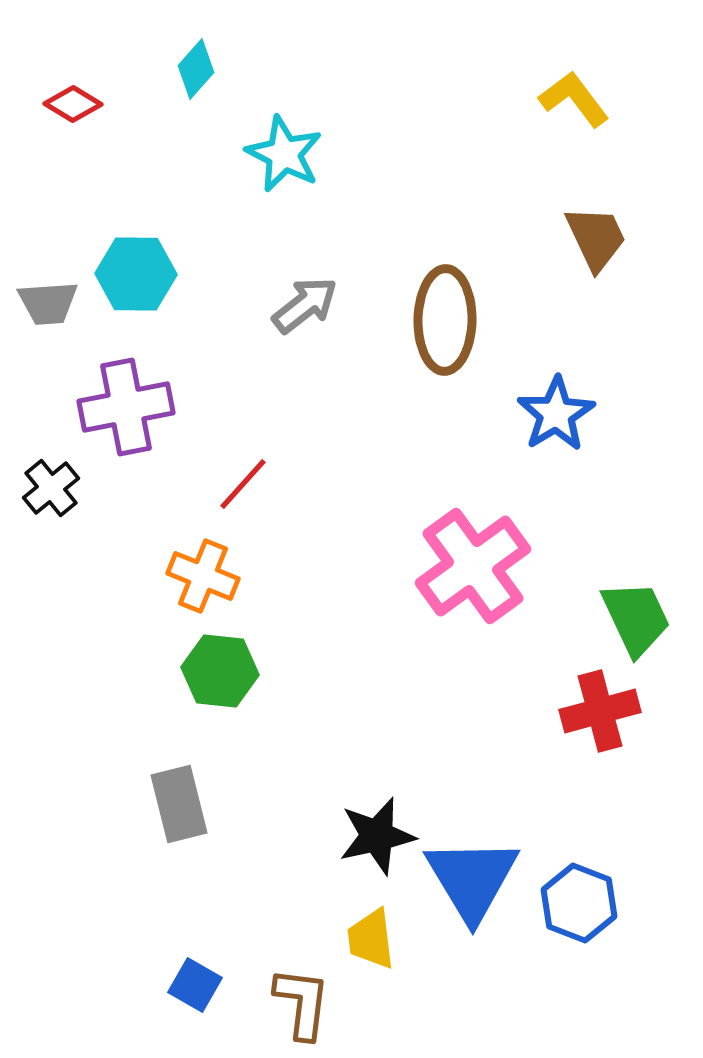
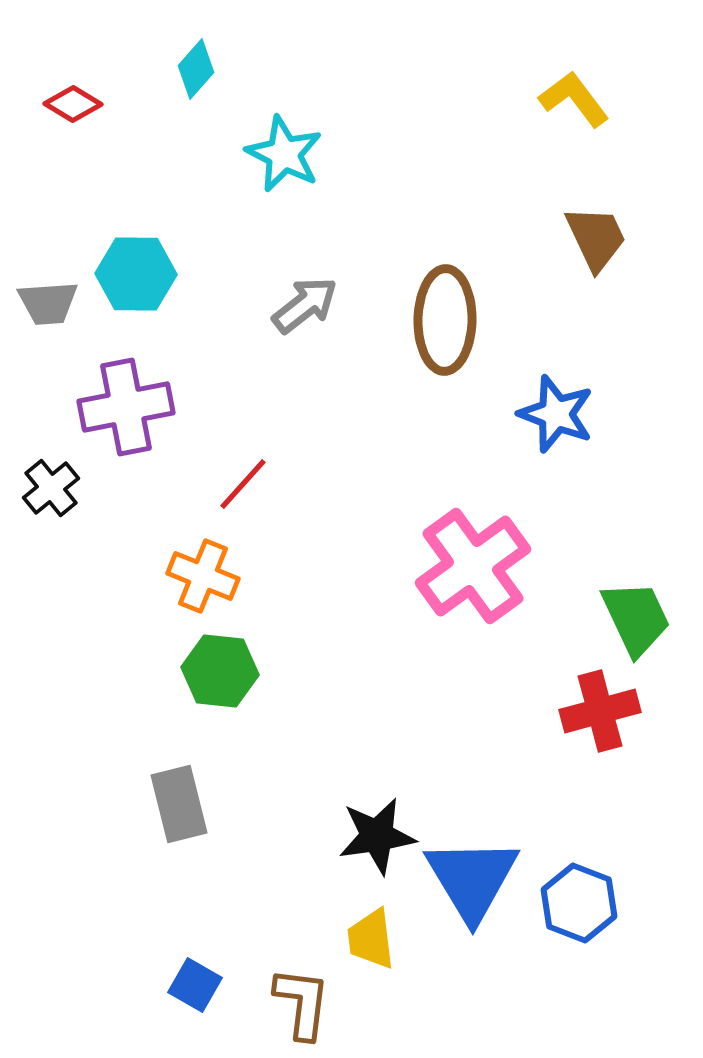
blue star: rotated 20 degrees counterclockwise
black star: rotated 4 degrees clockwise
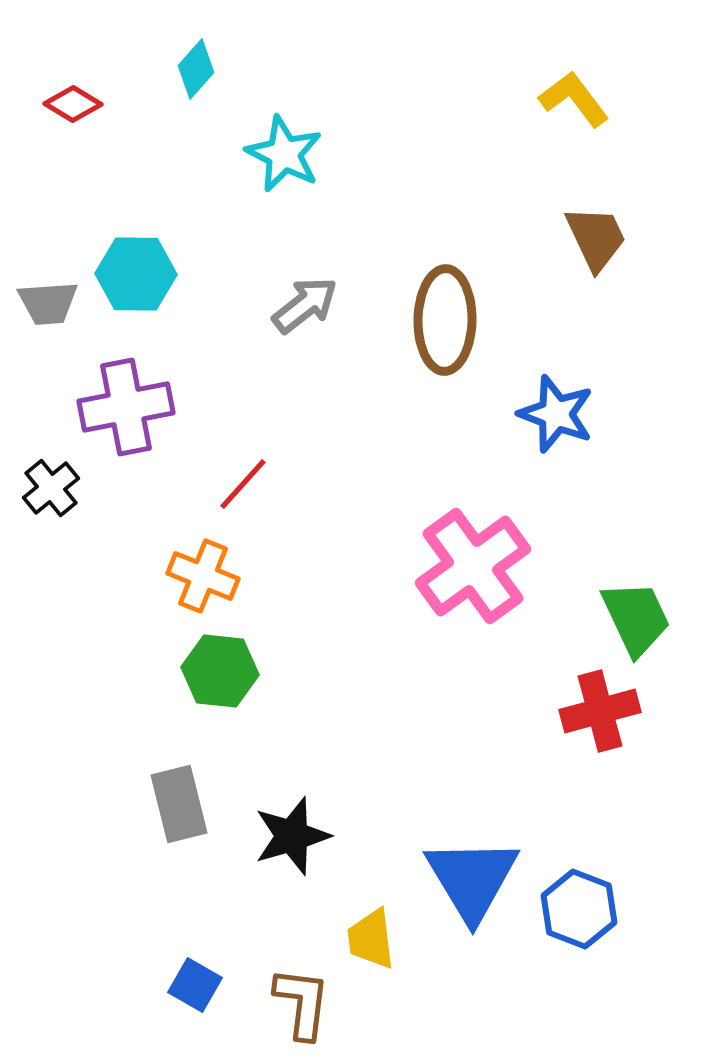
black star: moved 85 px left; rotated 8 degrees counterclockwise
blue hexagon: moved 6 px down
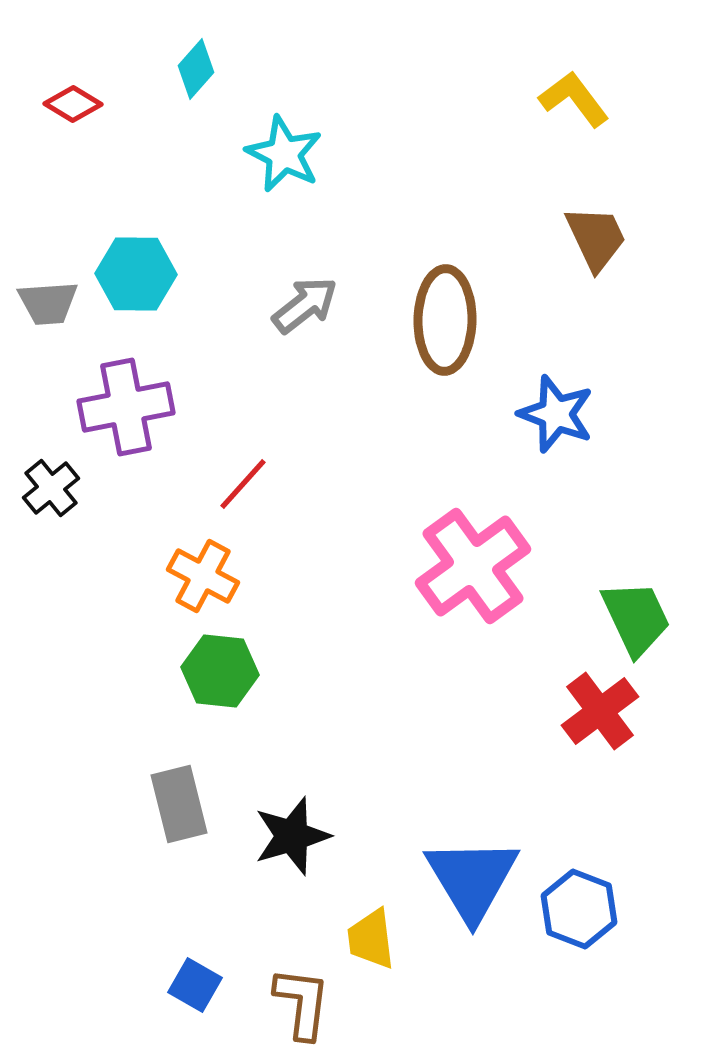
orange cross: rotated 6 degrees clockwise
red cross: rotated 22 degrees counterclockwise
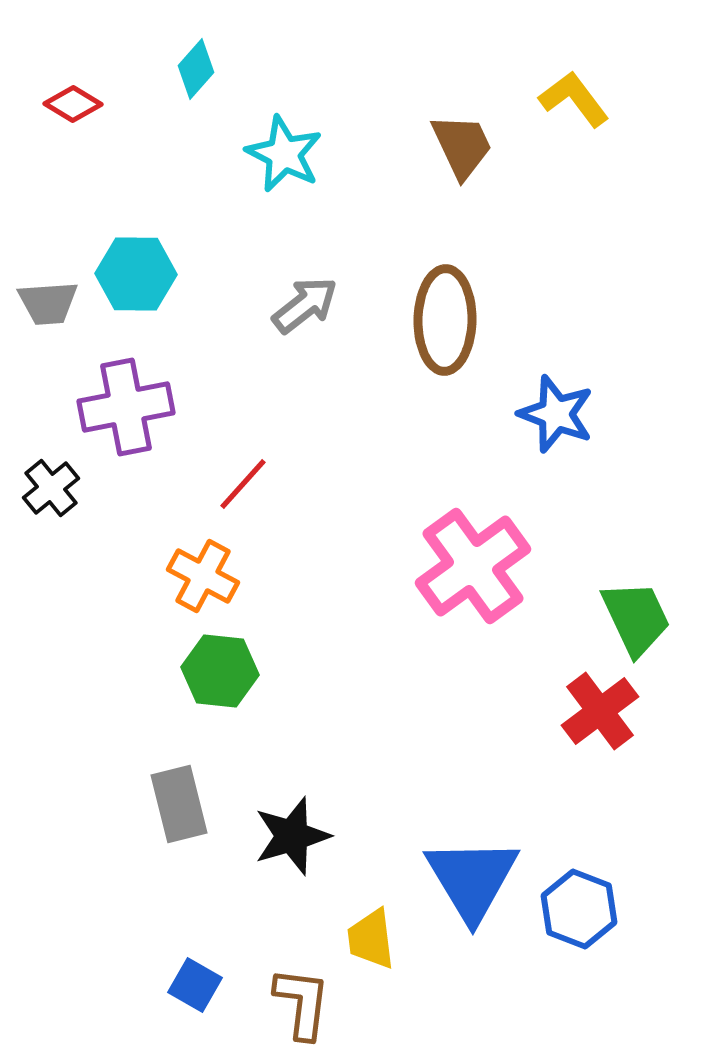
brown trapezoid: moved 134 px left, 92 px up
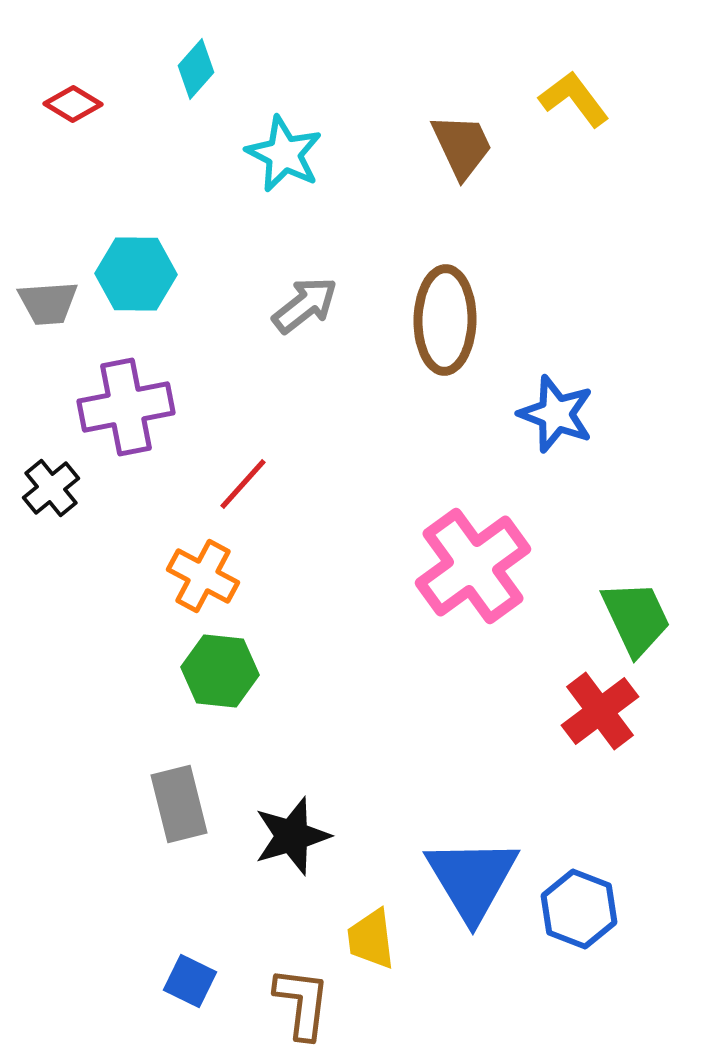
blue square: moved 5 px left, 4 px up; rotated 4 degrees counterclockwise
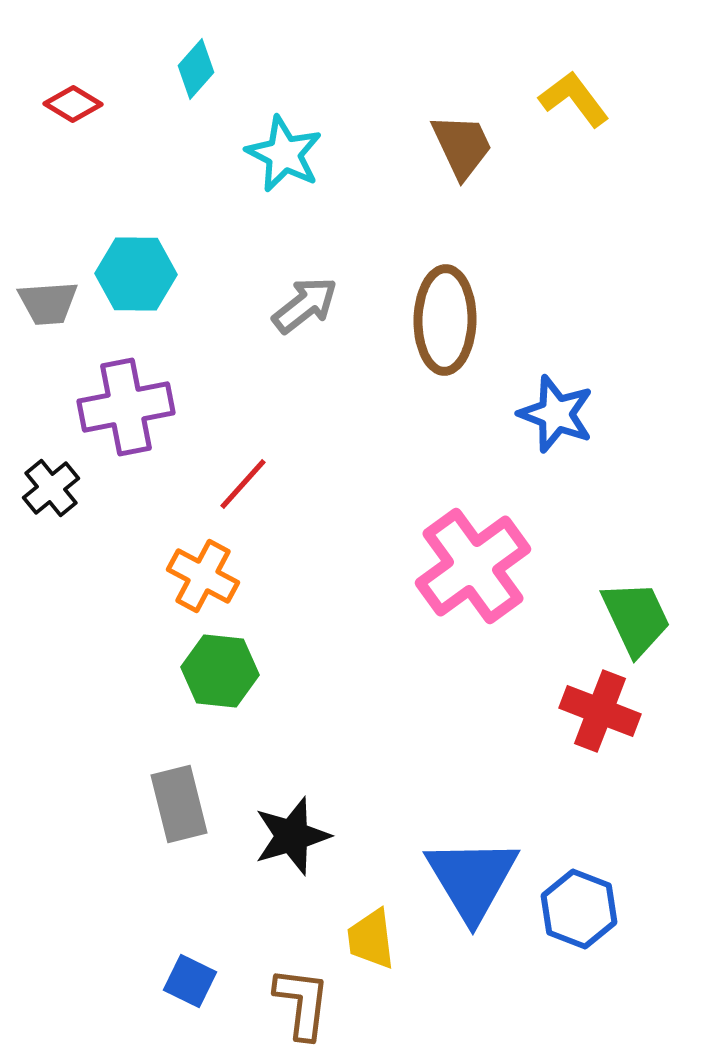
red cross: rotated 32 degrees counterclockwise
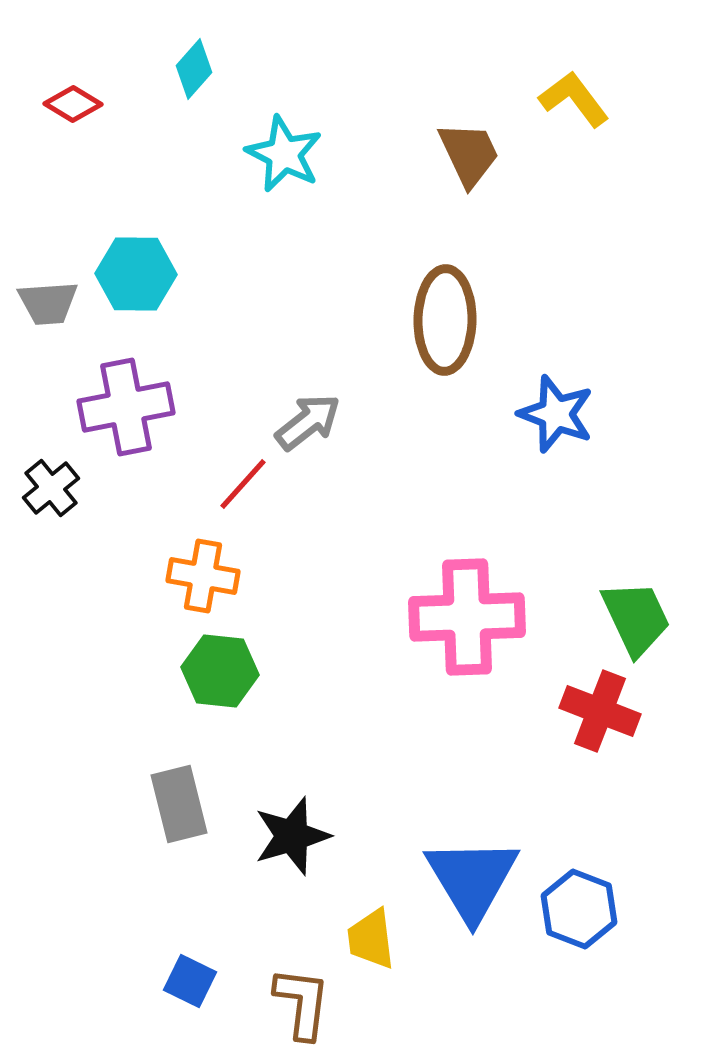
cyan diamond: moved 2 px left
brown trapezoid: moved 7 px right, 8 px down
gray arrow: moved 3 px right, 117 px down
pink cross: moved 6 px left, 51 px down; rotated 34 degrees clockwise
orange cross: rotated 18 degrees counterclockwise
